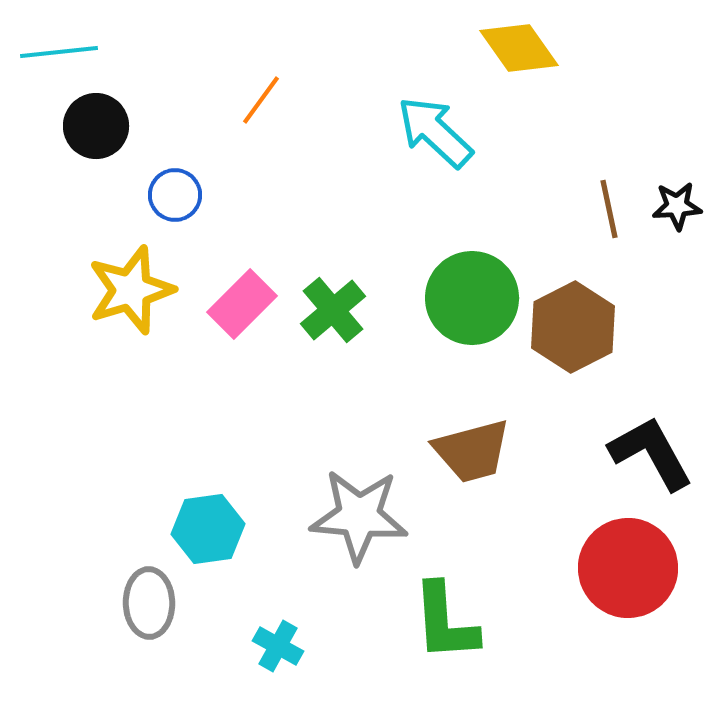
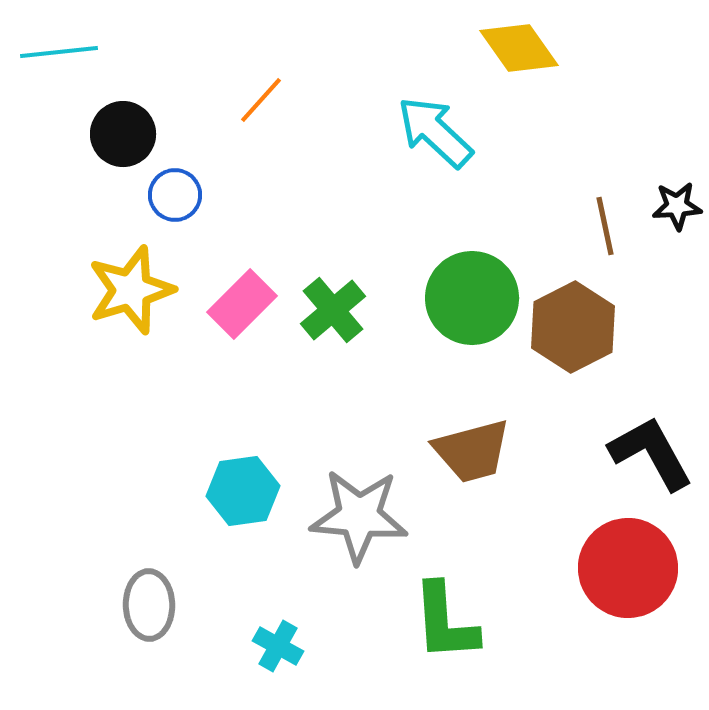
orange line: rotated 6 degrees clockwise
black circle: moved 27 px right, 8 px down
brown line: moved 4 px left, 17 px down
cyan hexagon: moved 35 px right, 38 px up
gray ellipse: moved 2 px down
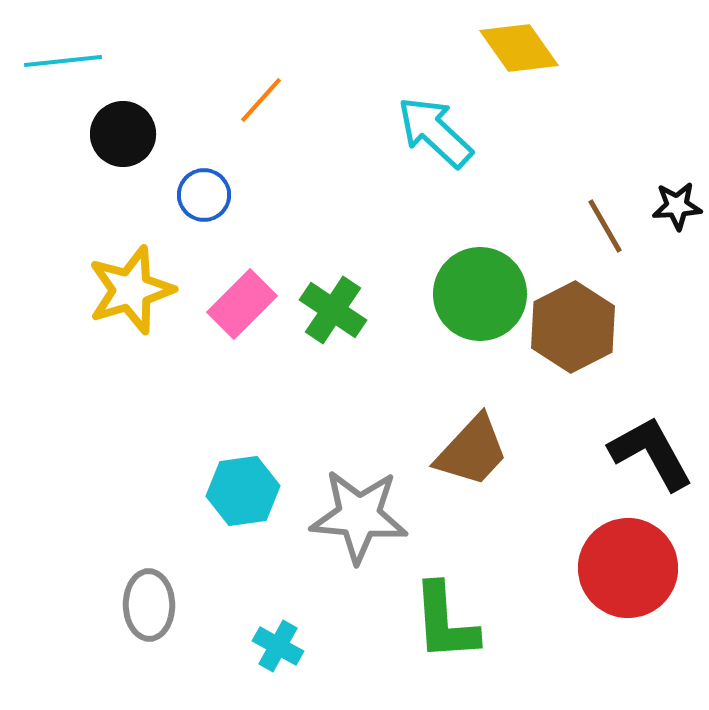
cyan line: moved 4 px right, 9 px down
blue circle: moved 29 px right
brown line: rotated 18 degrees counterclockwise
green circle: moved 8 px right, 4 px up
green cross: rotated 16 degrees counterclockwise
brown trapezoid: rotated 32 degrees counterclockwise
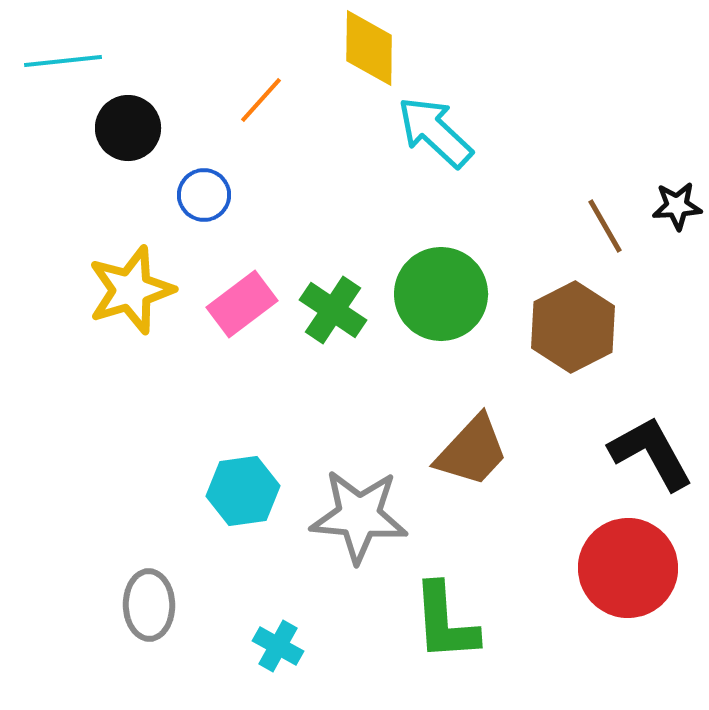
yellow diamond: moved 150 px left; rotated 36 degrees clockwise
black circle: moved 5 px right, 6 px up
green circle: moved 39 px left
pink rectangle: rotated 8 degrees clockwise
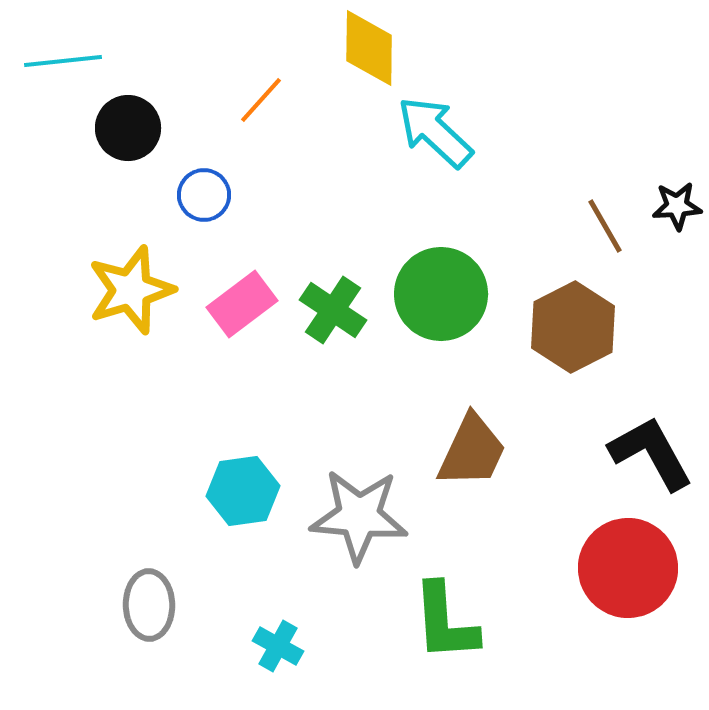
brown trapezoid: rotated 18 degrees counterclockwise
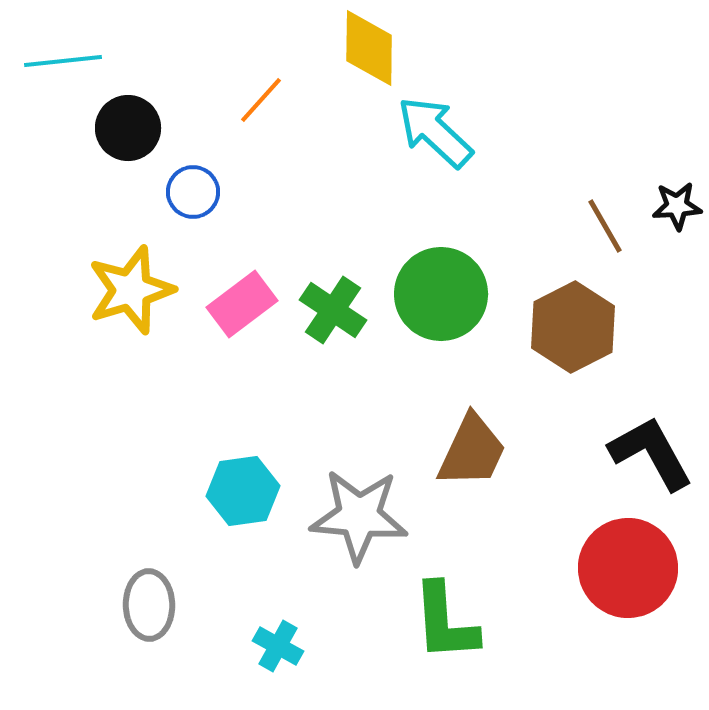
blue circle: moved 11 px left, 3 px up
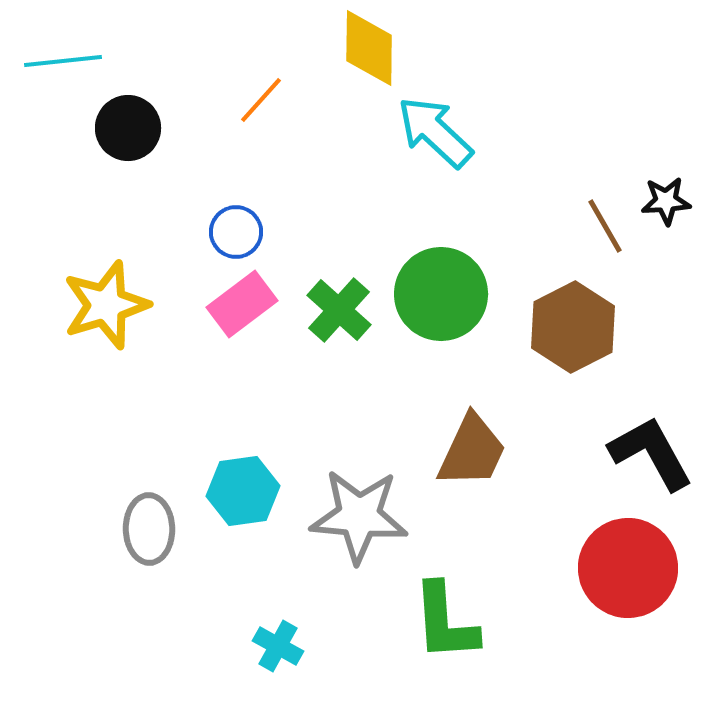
blue circle: moved 43 px right, 40 px down
black star: moved 11 px left, 5 px up
yellow star: moved 25 px left, 15 px down
green cross: moved 6 px right; rotated 8 degrees clockwise
gray ellipse: moved 76 px up
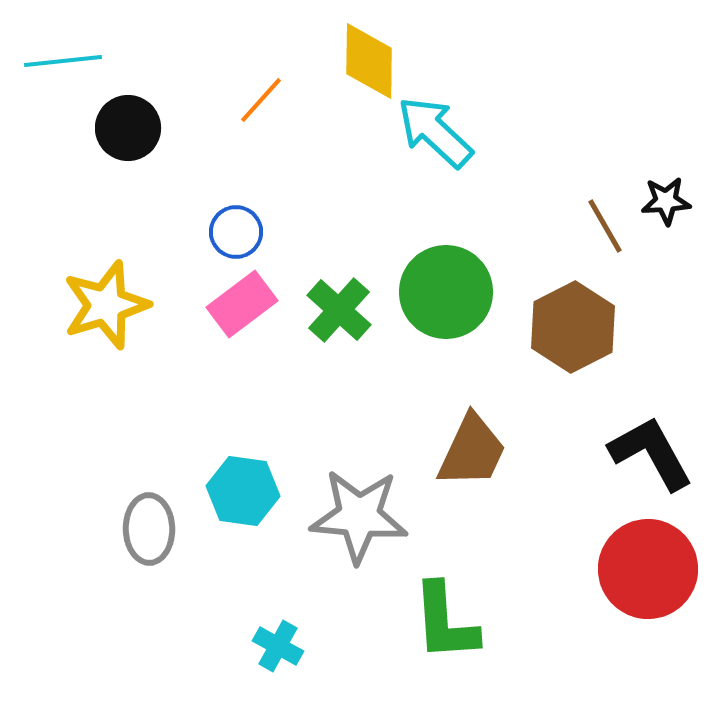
yellow diamond: moved 13 px down
green circle: moved 5 px right, 2 px up
cyan hexagon: rotated 16 degrees clockwise
red circle: moved 20 px right, 1 px down
